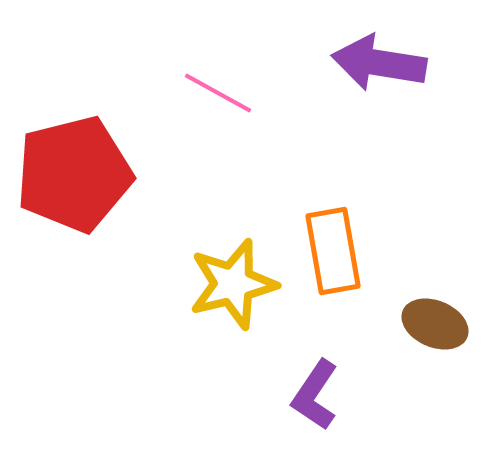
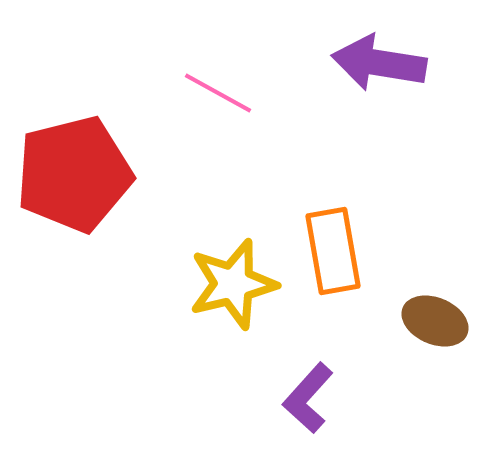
brown ellipse: moved 3 px up
purple L-shape: moved 7 px left, 3 px down; rotated 8 degrees clockwise
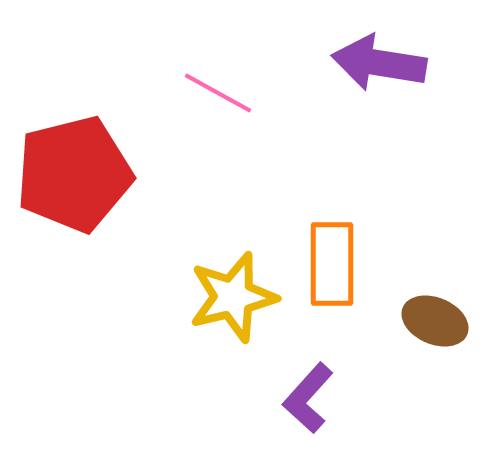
orange rectangle: moved 1 px left, 13 px down; rotated 10 degrees clockwise
yellow star: moved 13 px down
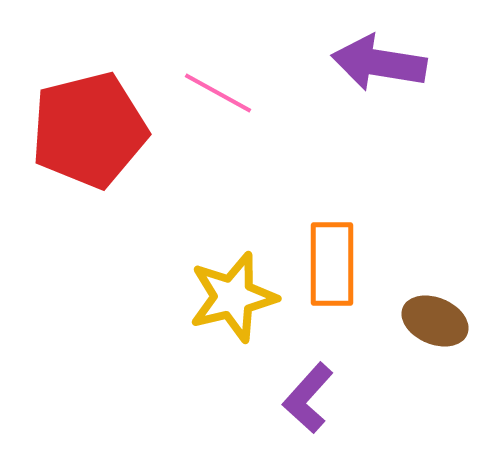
red pentagon: moved 15 px right, 44 px up
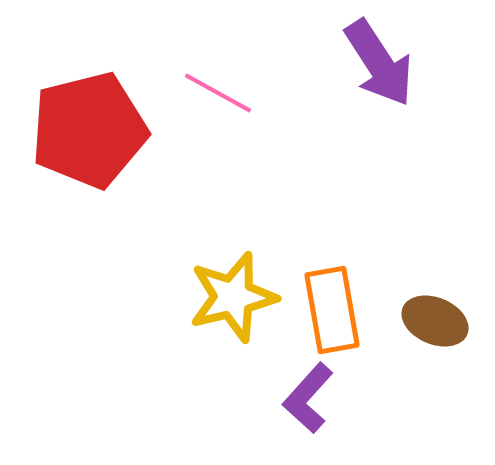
purple arrow: rotated 132 degrees counterclockwise
orange rectangle: moved 46 px down; rotated 10 degrees counterclockwise
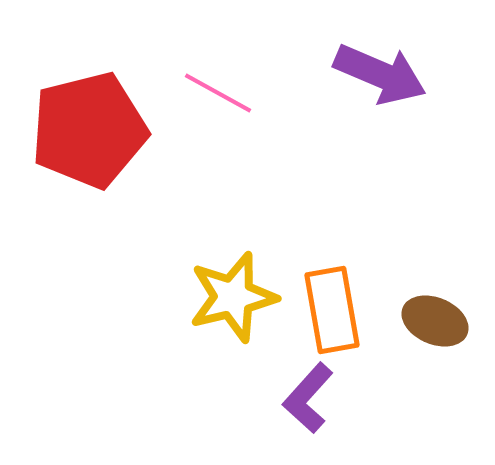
purple arrow: moved 1 px right, 11 px down; rotated 34 degrees counterclockwise
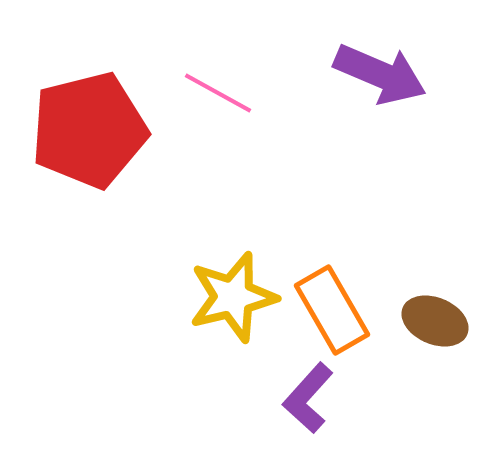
orange rectangle: rotated 20 degrees counterclockwise
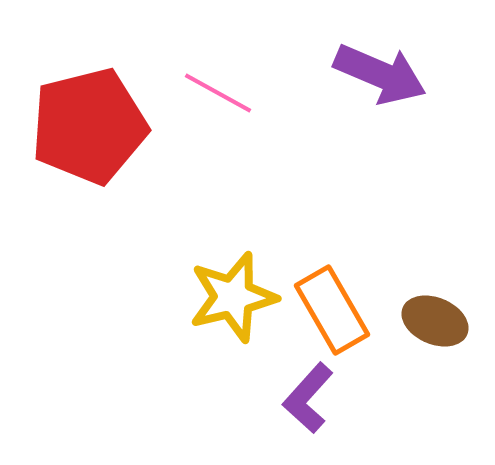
red pentagon: moved 4 px up
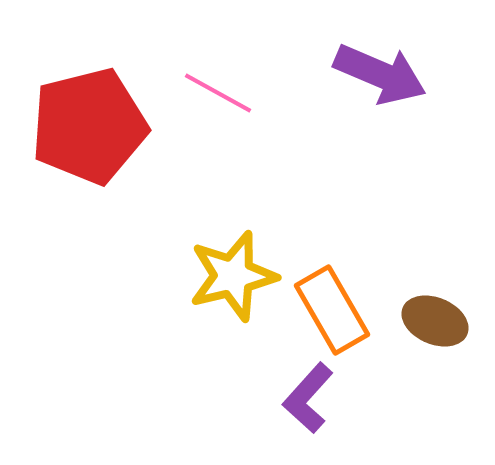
yellow star: moved 21 px up
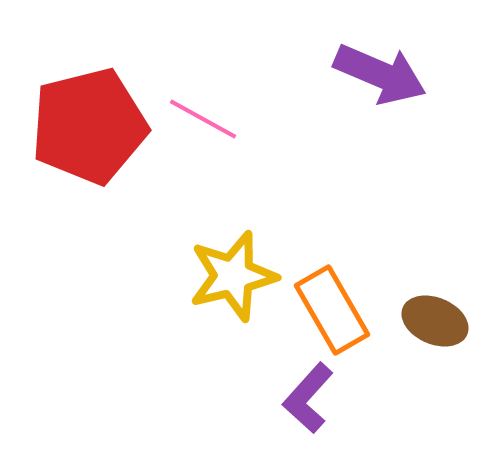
pink line: moved 15 px left, 26 px down
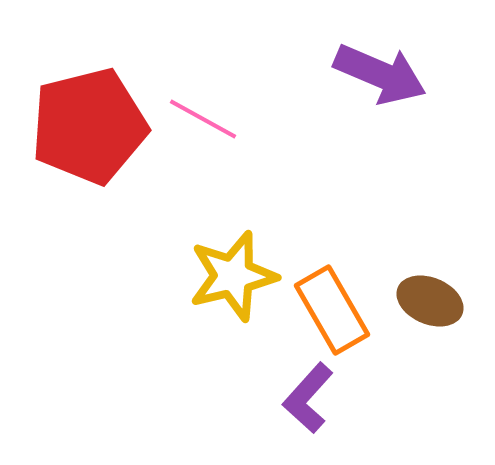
brown ellipse: moved 5 px left, 20 px up
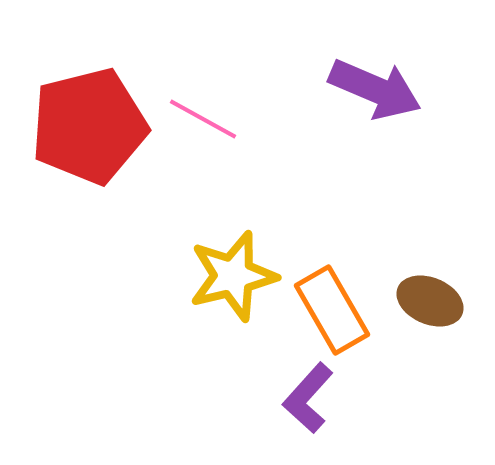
purple arrow: moved 5 px left, 15 px down
